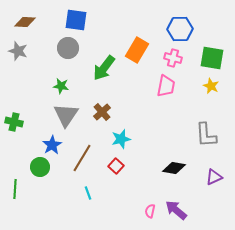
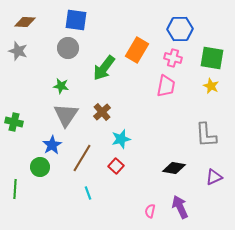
purple arrow: moved 4 px right, 3 px up; rotated 25 degrees clockwise
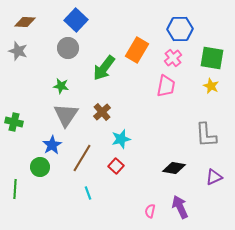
blue square: rotated 35 degrees clockwise
pink cross: rotated 36 degrees clockwise
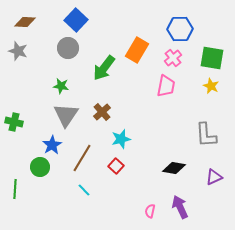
cyan line: moved 4 px left, 3 px up; rotated 24 degrees counterclockwise
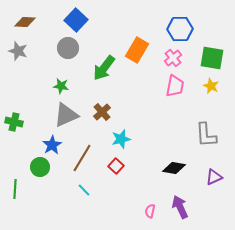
pink trapezoid: moved 9 px right
gray triangle: rotated 32 degrees clockwise
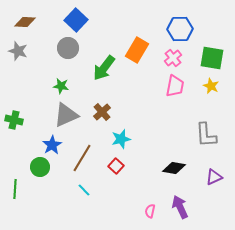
green cross: moved 2 px up
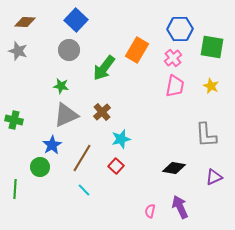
gray circle: moved 1 px right, 2 px down
green square: moved 11 px up
